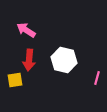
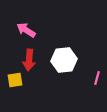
white hexagon: rotated 20 degrees counterclockwise
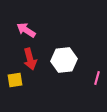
red arrow: moved 1 px right, 1 px up; rotated 20 degrees counterclockwise
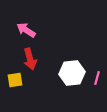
white hexagon: moved 8 px right, 13 px down
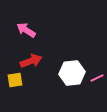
red arrow: moved 1 px right, 2 px down; rotated 95 degrees counterclockwise
pink line: rotated 48 degrees clockwise
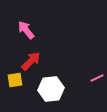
pink arrow: rotated 18 degrees clockwise
red arrow: rotated 25 degrees counterclockwise
white hexagon: moved 21 px left, 16 px down
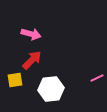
pink arrow: moved 5 px right, 4 px down; rotated 144 degrees clockwise
red arrow: moved 1 px right, 1 px up
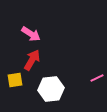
pink arrow: rotated 18 degrees clockwise
red arrow: rotated 15 degrees counterclockwise
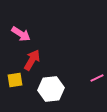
pink arrow: moved 10 px left
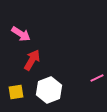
yellow square: moved 1 px right, 12 px down
white hexagon: moved 2 px left, 1 px down; rotated 15 degrees counterclockwise
